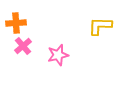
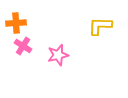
pink cross: rotated 18 degrees counterclockwise
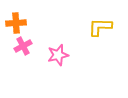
yellow L-shape: moved 1 px down
pink cross: rotated 30 degrees clockwise
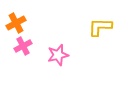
orange cross: rotated 24 degrees counterclockwise
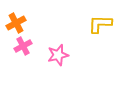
yellow L-shape: moved 3 px up
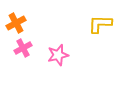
pink cross: moved 2 px down
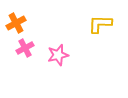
pink cross: moved 2 px right
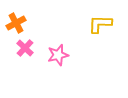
pink cross: rotated 18 degrees counterclockwise
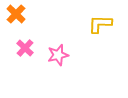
orange cross: moved 9 px up; rotated 18 degrees counterclockwise
